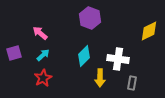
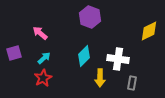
purple hexagon: moved 1 px up
cyan arrow: moved 1 px right, 3 px down
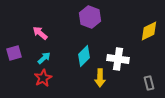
gray rectangle: moved 17 px right; rotated 24 degrees counterclockwise
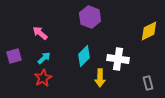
purple square: moved 3 px down
gray rectangle: moved 1 px left
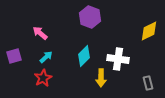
cyan arrow: moved 2 px right, 1 px up
yellow arrow: moved 1 px right
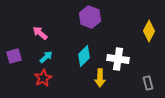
yellow diamond: rotated 35 degrees counterclockwise
yellow arrow: moved 1 px left
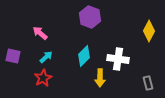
purple square: moved 1 px left; rotated 28 degrees clockwise
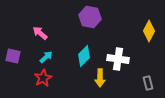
purple hexagon: rotated 10 degrees counterclockwise
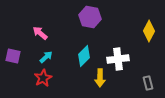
white cross: rotated 15 degrees counterclockwise
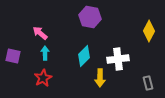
cyan arrow: moved 1 px left, 4 px up; rotated 48 degrees counterclockwise
